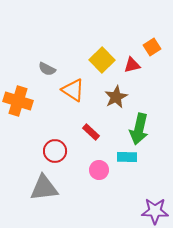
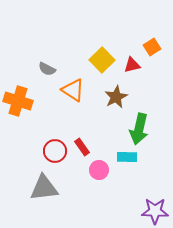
red rectangle: moved 9 px left, 15 px down; rotated 12 degrees clockwise
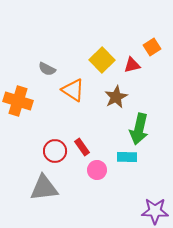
pink circle: moved 2 px left
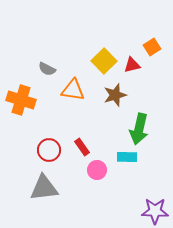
yellow square: moved 2 px right, 1 px down
orange triangle: rotated 25 degrees counterclockwise
brown star: moved 1 px left, 2 px up; rotated 10 degrees clockwise
orange cross: moved 3 px right, 1 px up
red circle: moved 6 px left, 1 px up
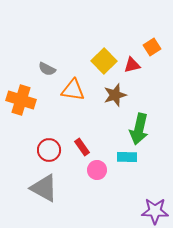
gray triangle: rotated 36 degrees clockwise
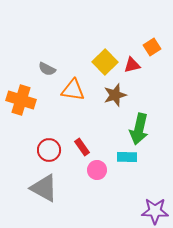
yellow square: moved 1 px right, 1 px down
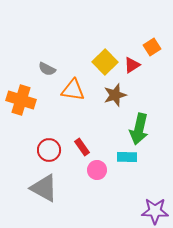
red triangle: rotated 18 degrees counterclockwise
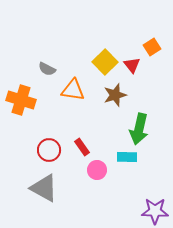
red triangle: rotated 36 degrees counterclockwise
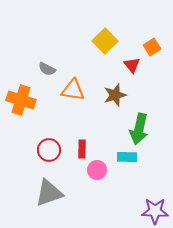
yellow square: moved 21 px up
red rectangle: moved 2 px down; rotated 36 degrees clockwise
gray triangle: moved 5 px right, 5 px down; rotated 48 degrees counterclockwise
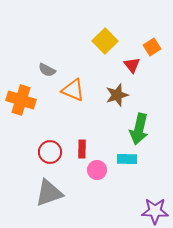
gray semicircle: moved 1 px down
orange triangle: rotated 15 degrees clockwise
brown star: moved 2 px right
red circle: moved 1 px right, 2 px down
cyan rectangle: moved 2 px down
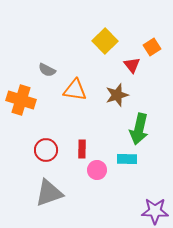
orange triangle: moved 2 px right; rotated 15 degrees counterclockwise
red circle: moved 4 px left, 2 px up
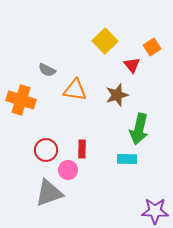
pink circle: moved 29 px left
